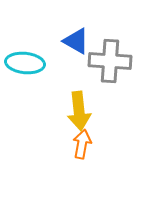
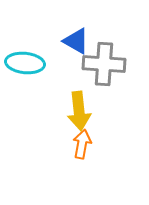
gray cross: moved 6 px left, 3 px down
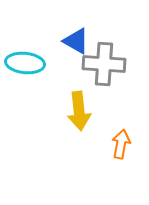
orange arrow: moved 39 px right
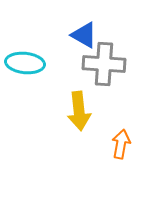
blue triangle: moved 8 px right, 6 px up
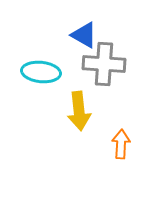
cyan ellipse: moved 16 px right, 9 px down
orange arrow: rotated 8 degrees counterclockwise
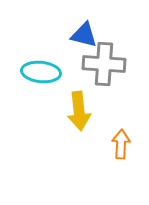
blue triangle: rotated 16 degrees counterclockwise
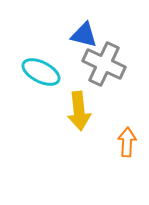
gray cross: rotated 21 degrees clockwise
cyan ellipse: rotated 21 degrees clockwise
orange arrow: moved 6 px right, 2 px up
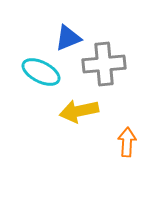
blue triangle: moved 16 px left, 3 px down; rotated 36 degrees counterclockwise
gray cross: rotated 30 degrees counterclockwise
yellow arrow: rotated 84 degrees clockwise
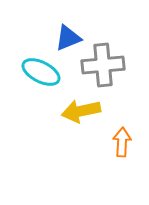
gray cross: moved 1 px left, 1 px down
yellow arrow: moved 2 px right
orange arrow: moved 5 px left
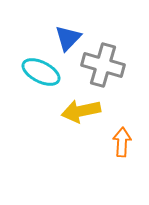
blue triangle: rotated 24 degrees counterclockwise
gray cross: rotated 21 degrees clockwise
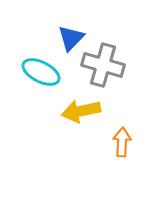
blue triangle: moved 3 px right
